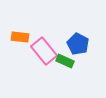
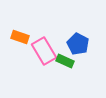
orange rectangle: rotated 12 degrees clockwise
pink rectangle: rotated 8 degrees clockwise
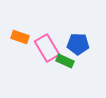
blue pentagon: rotated 25 degrees counterclockwise
pink rectangle: moved 3 px right, 3 px up
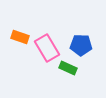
blue pentagon: moved 3 px right, 1 px down
green rectangle: moved 3 px right, 7 px down
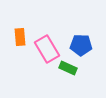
orange rectangle: rotated 66 degrees clockwise
pink rectangle: moved 1 px down
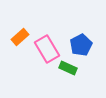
orange rectangle: rotated 54 degrees clockwise
blue pentagon: rotated 30 degrees counterclockwise
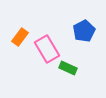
orange rectangle: rotated 12 degrees counterclockwise
blue pentagon: moved 3 px right, 14 px up
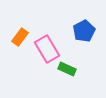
green rectangle: moved 1 px left, 1 px down
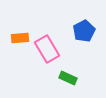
orange rectangle: moved 1 px down; rotated 48 degrees clockwise
green rectangle: moved 1 px right, 9 px down
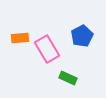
blue pentagon: moved 2 px left, 5 px down
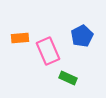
pink rectangle: moved 1 px right, 2 px down; rotated 8 degrees clockwise
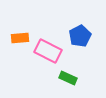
blue pentagon: moved 2 px left
pink rectangle: rotated 40 degrees counterclockwise
